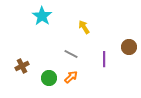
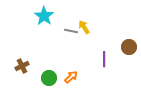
cyan star: moved 2 px right
gray line: moved 23 px up; rotated 16 degrees counterclockwise
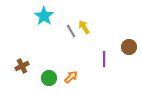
gray line: rotated 48 degrees clockwise
